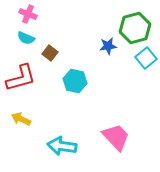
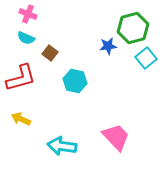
green hexagon: moved 2 px left
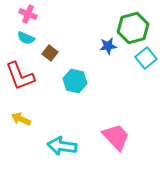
red L-shape: moved 1 px left, 2 px up; rotated 84 degrees clockwise
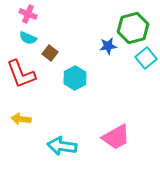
cyan semicircle: moved 2 px right
red L-shape: moved 1 px right, 2 px up
cyan hexagon: moved 3 px up; rotated 20 degrees clockwise
yellow arrow: rotated 18 degrees counterclockwise
pink trapezoid: rotated 104 degrees clockwise
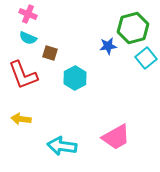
brown square: rotated 21 degrees counterclockwise
red L-shape: moved 2 px right, 1 px down
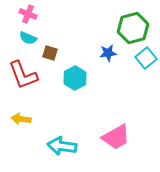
blue star: moved 7 px down
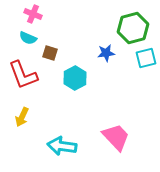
pink cross: moved 5 px right
blue star: moved 2 px left
cyan square: rotated 25 degrees clockwise
yellow arrow: moved 1 px right, 2 px up; rotated 72 degrees counterclockwise
pink trapezoid: rotated 104 degrees counterclockwise
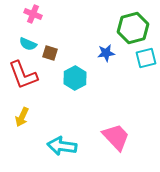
cyan semicircle: moved 6 px down
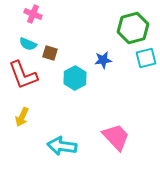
blue star: moved 3 px left, 7 px down
